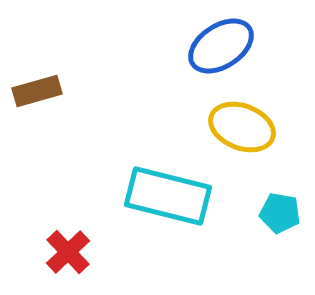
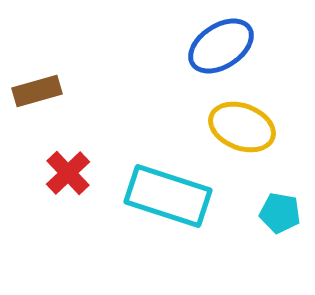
cyan rectangle: rotated 4 degrees clockwise
red cross: moved 79 px up
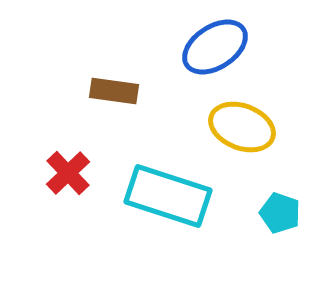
blue ellipse: moved 6 px left, 1 px down
brown rectangle: moved 77 px right; rotated 24 degrees clockwise
cyan pentagon: rotated 9 degrees clockwise
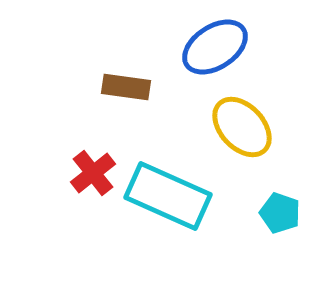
brown rectangle: moved 12 px right, 4 px up
yellow ellipse: rotated 26 degrees clockwise
red cross: moved 25 px right; rotated 6 degrees clockwise
cyan rectangle: rotated 6 degrees clockwise
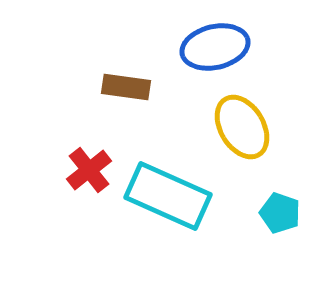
blue ellipse: rotated 20 degrees clockwise
yellow ellipse: rotated 12 degrees clockwise
red cross: moved 4 px left, 3 px up
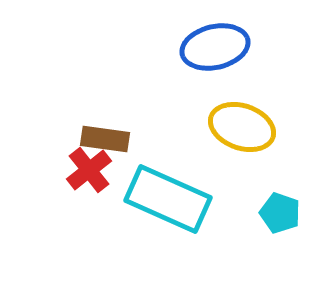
brown rectangle: moved 21 px left, 52 px down
yellow ellipse: rotated 40 degrees counterclockwise
cyan rectangle: moved 3 px down
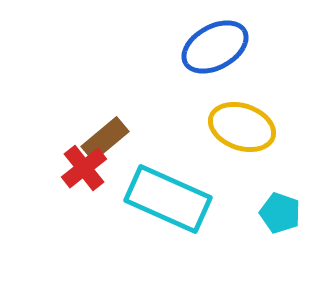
blue ellipse: rotated 16 degrees counterclockwise
brown rectangle: rotated 48 degrees counterclockwise
red cross: moved 5 px left, 2 px up
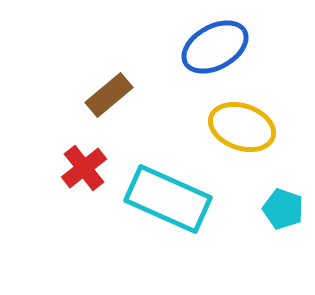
brown rectangle: moved 4 px right, 44 px up
cyan pentagon: moved 3 px right, 4 px up
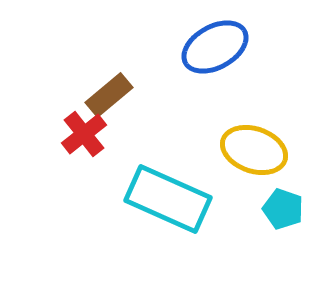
yellow ellipse: moved 12 px right, 23 px down
red cross: moved 34 px up
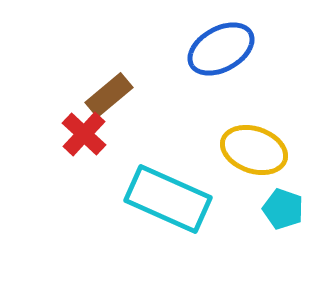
blue ellipse: moved 6 px right, 2 px down
red cross: rotated 9 degrees counterclockwise
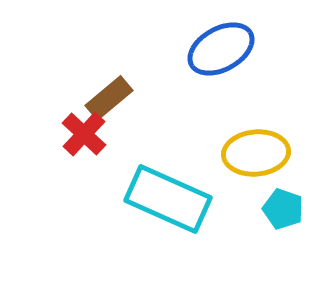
brown rectangle: moved 3 px down
yellow ellipse: moved 2 px right, 3 px down; rotated 24 degrees counterclockwise
